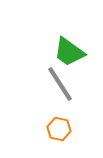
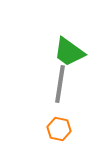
gray line: rotated 42 degrees clockwise
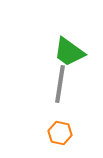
orange hexagon: moved 1 px right, 4 px down
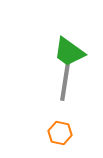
gray line: moved 5 px right, 2 px up
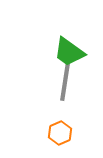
orange hexagon: rotated 25 degrees clockwise
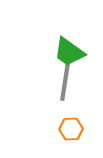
orange hexagon: moved 11 px right, 4 px up; rotated 20 degrees clockwise
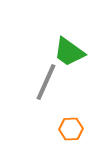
gray line: moved 19 px left; rotated 15 degrees clockwise
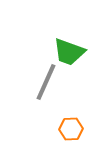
green trapezoid: rotated 16 degrees counterclockwise
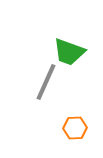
orange hexagon: moved 4 px right, 1 px up
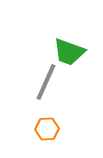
orange hexagon: moved 28 px left, 1 px down
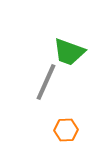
orange hexagon: moved 19 px right, 1 px down
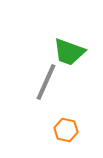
orange hexagon: rotated 15 degrees clockwise
